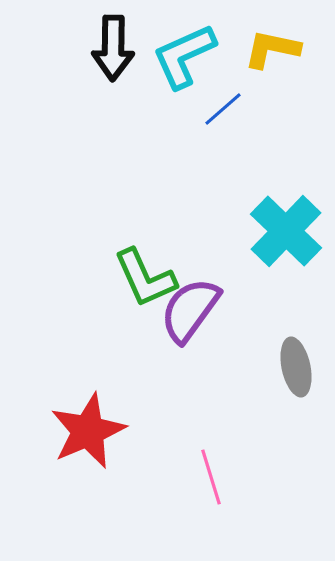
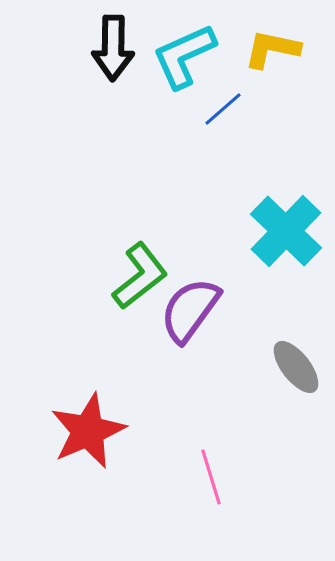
green L-shape: moved 5 px left, 2 px up; rotated 104 degrees counterclockwise
gray ellipse: rotated 26 degrees counterclockwise
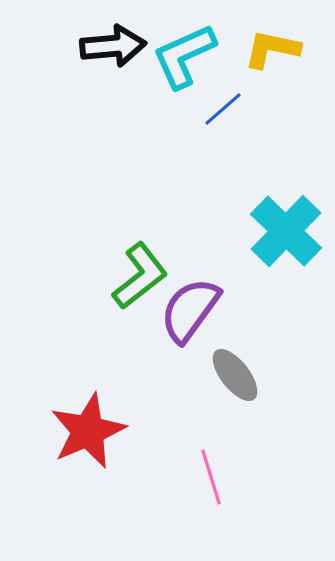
black arrow: moved 2 px up; rotated 96 degrees counterclockwise
gray ellipse: moved 61 px left, 8 px down
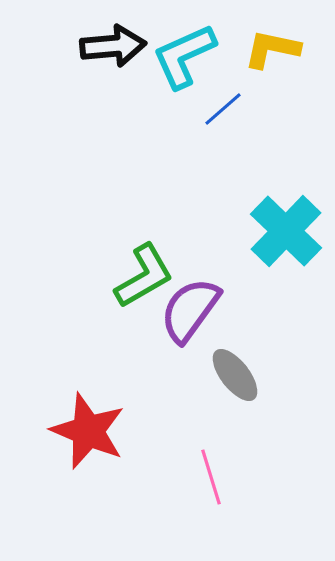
green L-shape: moved 4 px right; rotated 8 degrees clockwise
red star: rotated 26 degrees counterclockwise
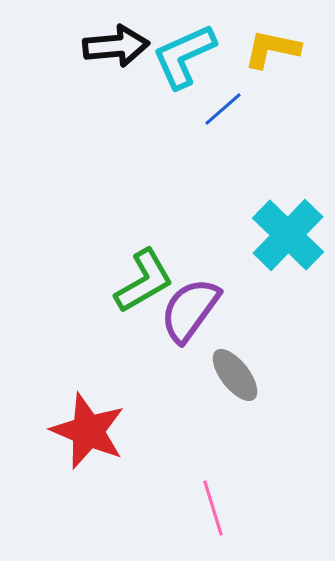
black arrow: moved 3 px right
cyan cross: moved 2 px right, 4 px down
green L-shape: moved 5 px down
pink line: moved 2 px right, 31 px down
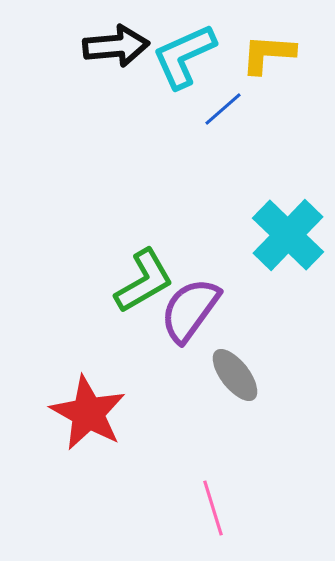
yellow L-shape: moved 4 px left, 5 px down; rotated 8 degrees counterclockwise
red star: moved 18 px up; rotated 6 degrees clockwise
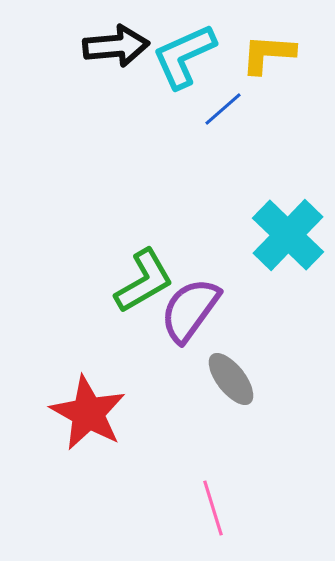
gray ellipse: moved 4 px left, 4 px down
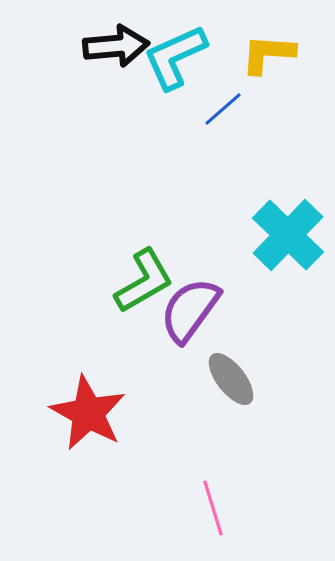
cyan L-shape: moved 9 px left, 1 px down
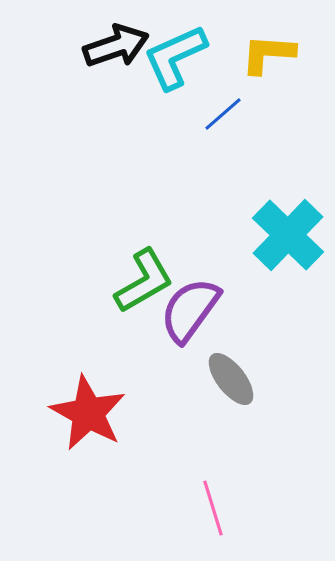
black arrow: rotated 14 degrees counterclockwise
blue line: moved 5 px down
